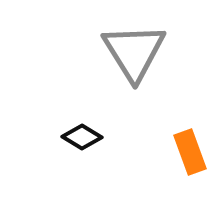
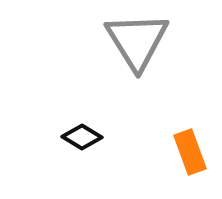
gray triangle: moved 3 px right, 11 px up
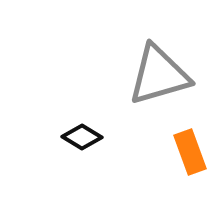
gray triangle: moved 22 px right, 34 px down; rotated 46 degrees clockwise
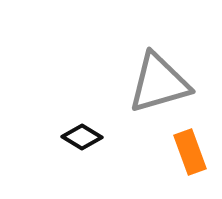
gray triangle: moved 8 px down
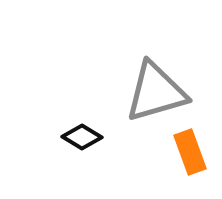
gray triangle: moved 3 px left, 9 px down
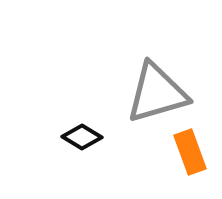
gray triangle: moved 1 px right, 1 px down
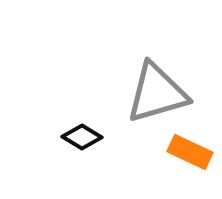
orange rectangle: rotated 45 degrees counterclockwise
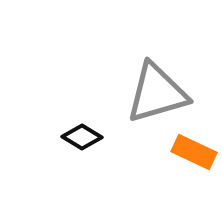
orange rectangle: moved 4 px right
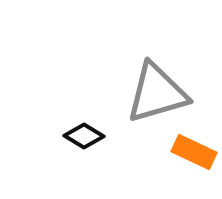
black diamond: moved 2 px right, 1 px up
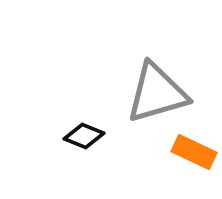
black diamond: rotated 9 degrees counterclockwise
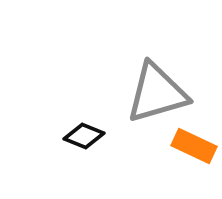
orange rectangle: moved 6 px up
